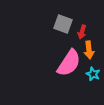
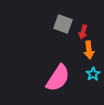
red arrow: moved 1 px right
pink semicircle: moved 11 px left, 15 px down
cyan star: rotated 16 degrees clockwise
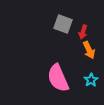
orange arrow: rotated 18 degrees counterclockwise
cyan star: moved 2 px left, 6 px down
pink semicircle: rotated 124 degrees clockwise
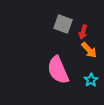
orange arrow: rotated 18 degrees counterclockwise
pink semicircle: moved 8 px up
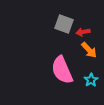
gray square: moved 1 px right
red arrow: rotated 64 degrees clockwise
pink semicircle: moved 4 px right
